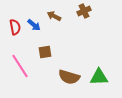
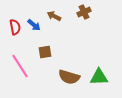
brown cross: moved 1 px down
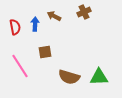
blue arrow: moved 1 px right, 1 px up; rotated 128 degrees counterclockwise
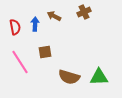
pink line: moved 4 px up
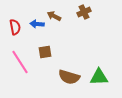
blue arrow: moved 2 px right; rotated 88 degrees counterclockwise
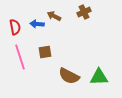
pink line: moved 5 px up; rotated 15 degrees clockwise
brown semicircle: moved 1 px up; rotated 10 degrees clockwise
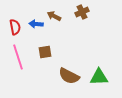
brown cross: moved 2 px left
blue arrow: moved 1 px left
pink line: moved 2 px left
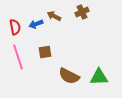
blue arrow: rotated 24 degrees counterclockwise
